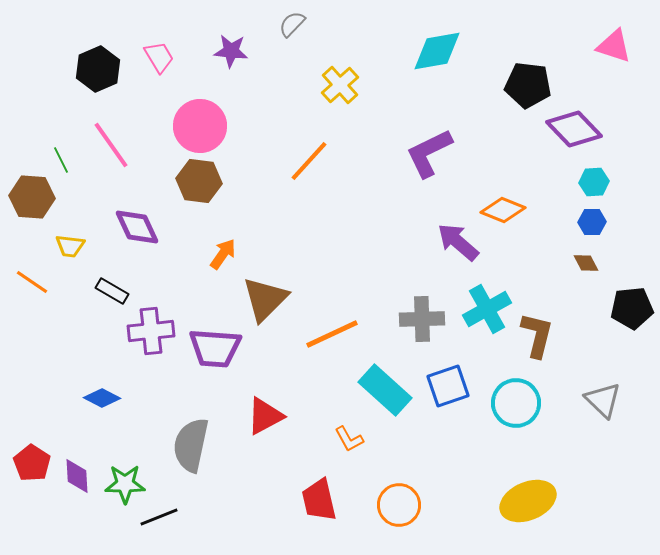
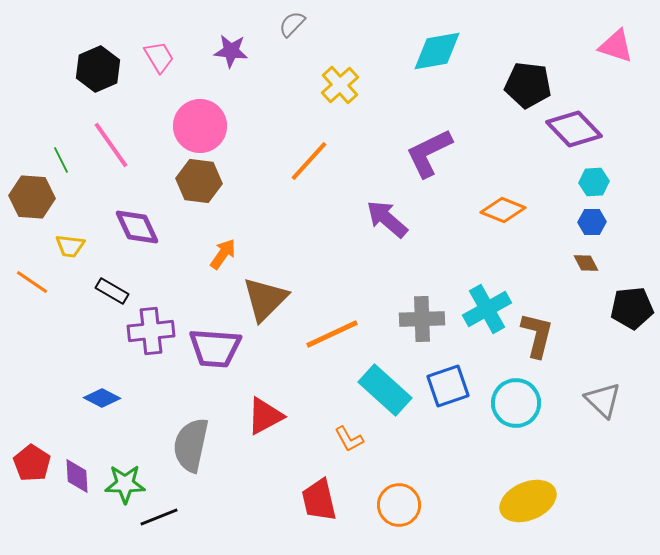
pink triangle at (614, 46): moved 2 px right
purple arrow at (458, 242): moved 71 px left, 23 px up
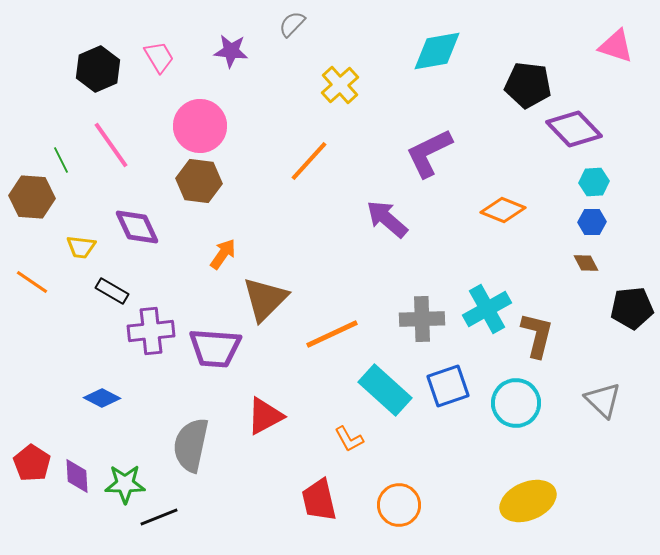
yellow trapezoid at (70, 246): moved 11 px right, 1 px down
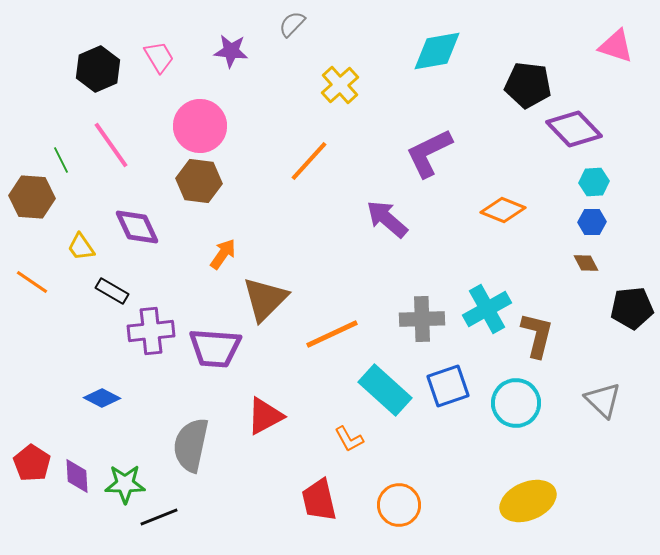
yellow trapezoid at (81, 247): rotated 48 degrees clockwise
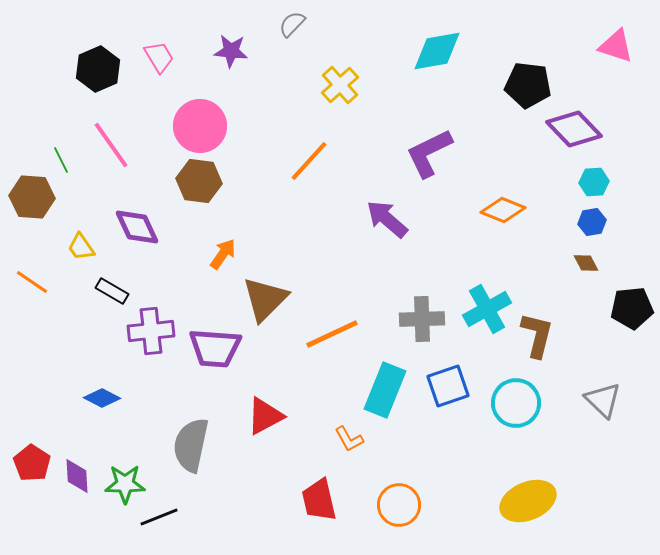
blue hexagon at (592, 222): rotated 8 degrees counterclockwise
cyan rectangle at (385, 390): rotated 70 degrees clockwise
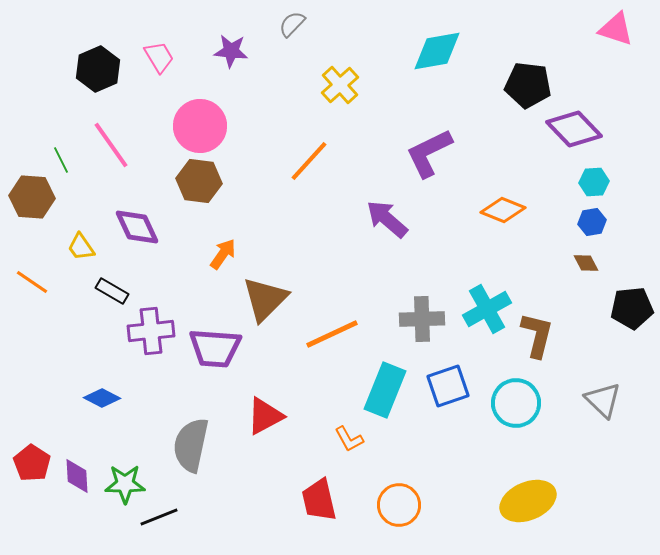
pink triangle at (616, 46): moved 17 px up
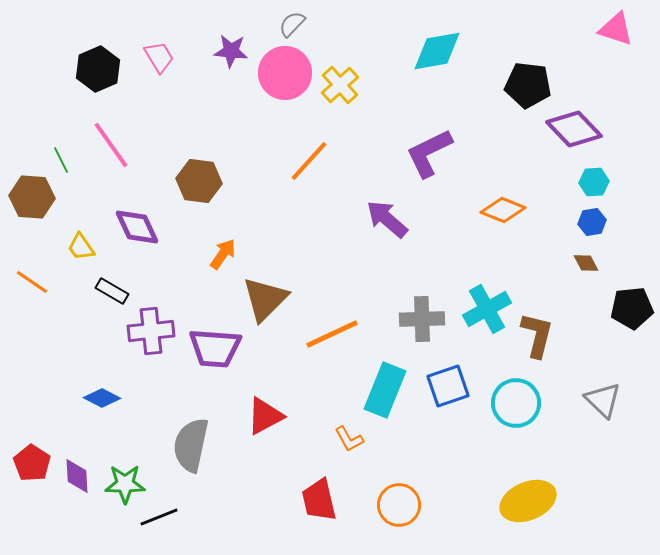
pink circle at (200, 126): moved 85 px right, 53 px up
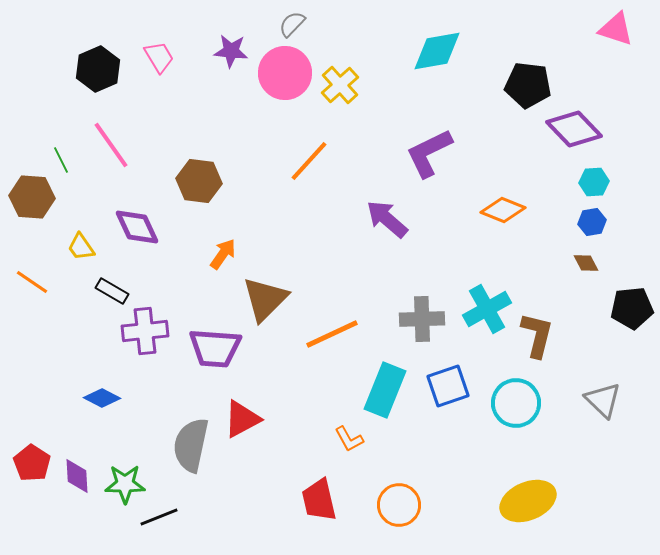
purple cross at (151, 331): moved 6 px left
red triangle at (265, 416): moved 23 px left, 3 px down
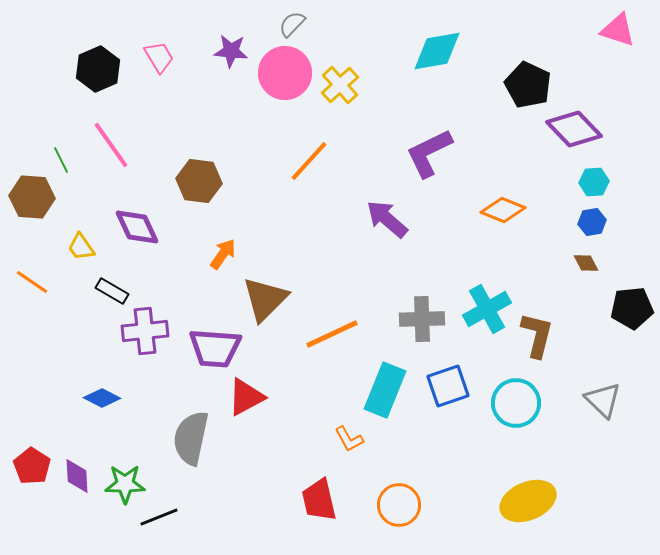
pink triangle at (616, 29): moved 2 px right, 1 px down
black pentagon at (528, 85): rotated 18 degrees clockwise
red triangle at (242, 419): moved 4 px right, 22 px up
gray semicircle at (191, 445): moved 7 px up
red pentagon at (32, 463): moved 3 px down
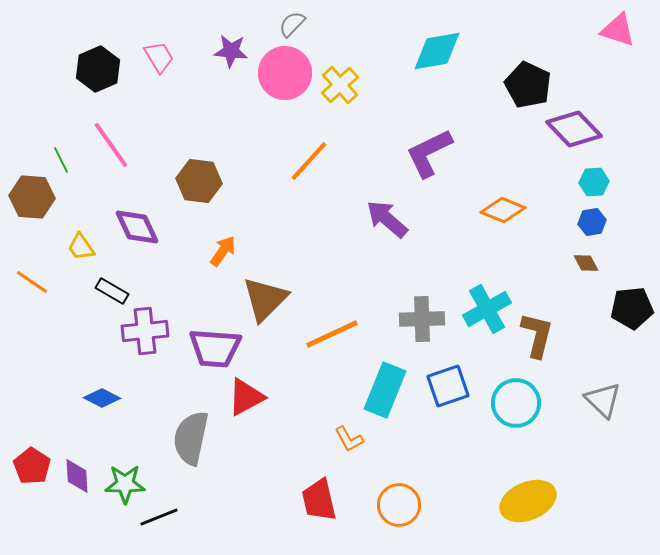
orange arrow at (223, 254): moved 3 px up
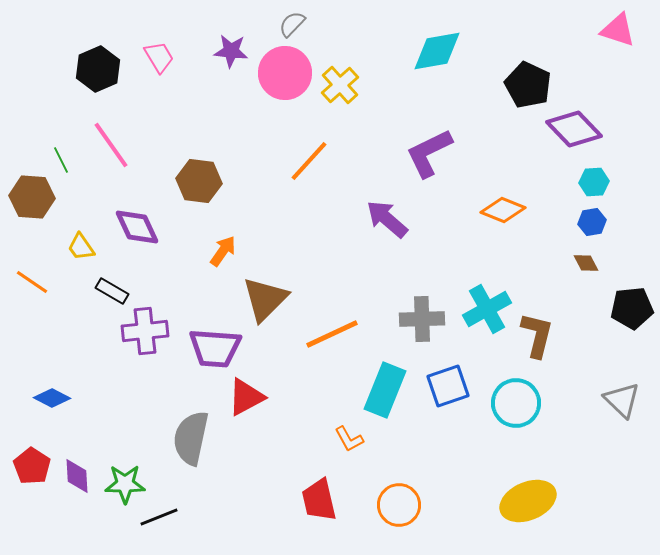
blue diamond at (102, 398): moved 50 px left
gray triangle at (603, 400): moved 19 px right
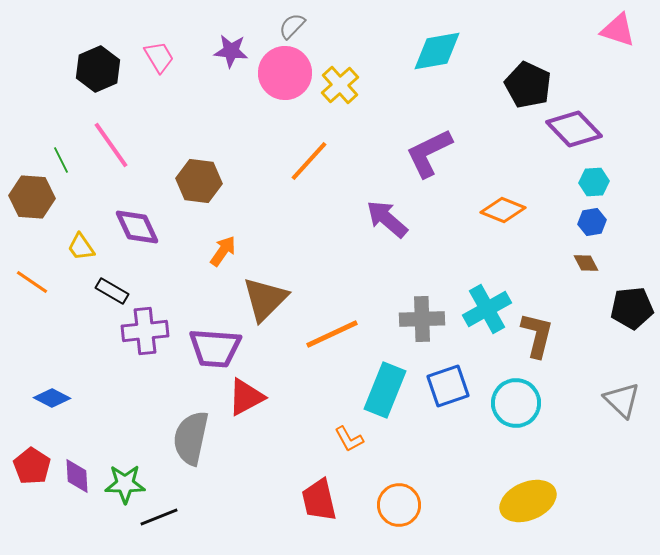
gray semicircle at (292, 24): moved 2 px down
